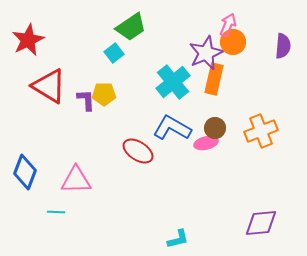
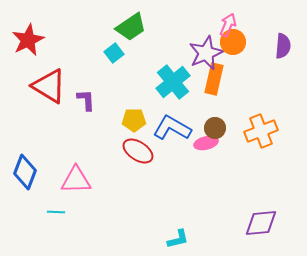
yellow pentagon: moved 30 px right, 26 px down
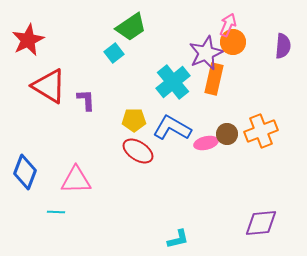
brown circle: moved 12 px right, 6 px down
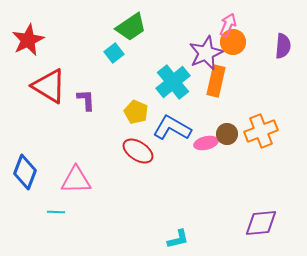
orange rectangle: moved 2 px right, 2 px down
yellow pentagon: moved 2 px right, 8 px up; rotated 25 degrees clockwise
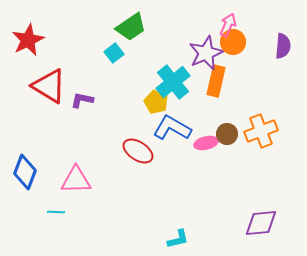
purple L-shape: moved 4 px left; rotated 75 degrees counterclockwise
yellow pentagon: moved 20 px right, 10 px up
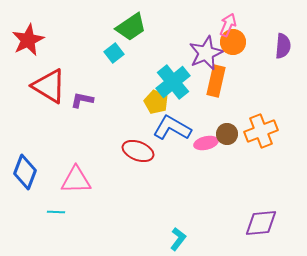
red ellipse: rotated 12 degrees counterclockwise
cyan L-shape: rotated 40 degrees counterclockwise
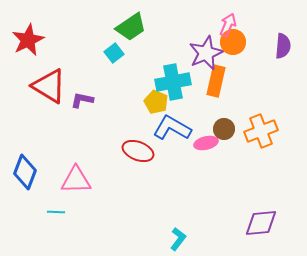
cyan cross: rotated 28 degrees clockwise
brown circle: moved 3 px left, 5 px up
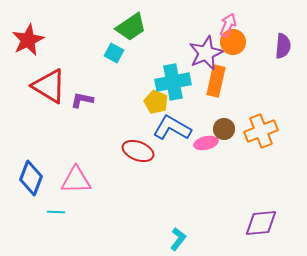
cyan square: rotated 24 degrees counterclockwise
blue diamond: moved 6 px right, 6 px down
